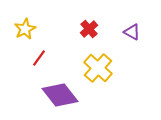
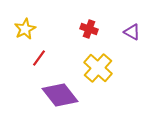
red cross: rotated 30 degrees counterclockwise
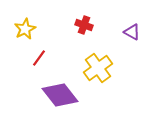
red cross: moved 5 px left, 4 px up
yellow cross: rotated 12 degrees clockwise
